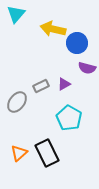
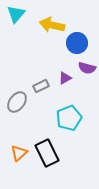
yellow arrow: moved 1 px left, 4 px up
purple triangle: moved 1 px right, 6 px up
cyan pentagon: rotated 20 degrees clockwise
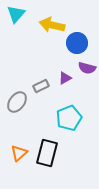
black rectangle: rotated 40 degrees clockwise
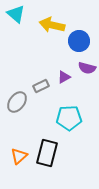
cyan triangle: rotated 30 degrees counterclockwise
blue circle: moved 2 px right, 2 px up
purple triangle: moved 1 px left, 1 px up
cyan pentagon: rotated 20 degrees clockwise
orange triangle: moved 3 px down
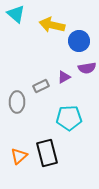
purple semicircle: rotated 24 degrees counterclockwise
gray ellipse: rotated 35 degrees counterclockwise
black rectangle: rotated 28 degrees counterclockwise
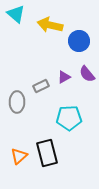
yellow arrow: moved 2 px left
purple semicircle: moved 6 px down; rotated 60 degrees clockwise
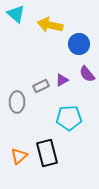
blue circle: moved 3 px down
purple triangle: moved 2 px left, 3 px down
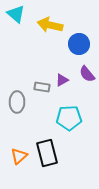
gray rectangle: moved 1 px right, 1 px down; rotated 35 degrees clockwise
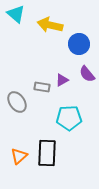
gray ellipse: rotated 35 degrees counterclockwise
black rectangle: rotated 16 degrees clockwise
